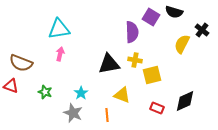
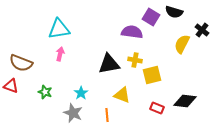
purple semicircle: rotated 80 degrees counterclockwise
black diamond: rotated 30 degrees clockwise
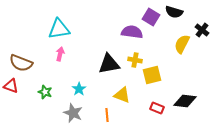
cyan star: moved 2 px left, 4 px up
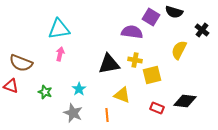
yellow semicircle: moved 3 px left, 6 px down
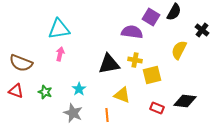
black semicircle: rotated 78 degrees counterclockwise
red triangle: moved 5 px right, 5 px down
